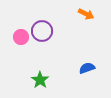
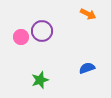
orange arrow: moved 2 px right
green star: rotated 18 degrees clockwise
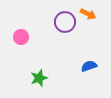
purple circle: moved 23 px right, 9 px up
blue semicircle: moved 2 px right, 2 px up
green star: moved 1 px left, 2 px up
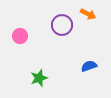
purple circle: moved 3 px left, 3 px down
pink circle: moved 1 px left, 1 px up
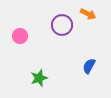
blue semicircle: rotated 42 degrees counterclockwise
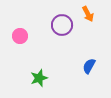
orange arrow: rotated 35 degrees clockwise
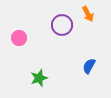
pink circle: moved 1 px left, 2 px down
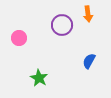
orange arrow: rotated 21 degrees clockwise
blue semicircle: moved 5 px up
green star: rotated 24 degrees counterclockwise
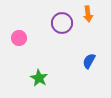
purple circle: moved 2 px up
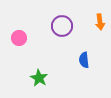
orange arrow: moved 12 px right, 8 px down
purple circle: moved 3 px down
blue semicircle: moved 5 px left, 1 px up; rotated 35 degrees counterclockwise
